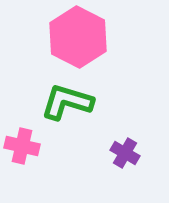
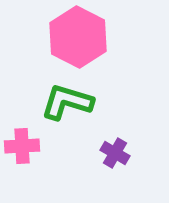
pink cross: rotated 16 degrees counterclockwise
purple cross: moved 10 px left
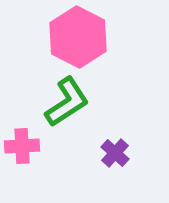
green L-shape: rotated 130 degrees clockwise
purple cross: rotated 12 degrees clockwise
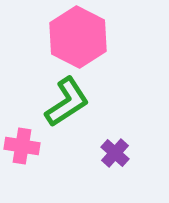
pink cross: rotated 12 degrees clockwise
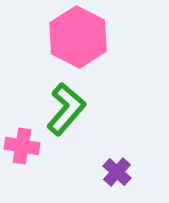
green L-shape: moved 1 px left, 7 px down; rotated 16 degrees counterclockwise
purple cross: moved 2 px right, 19 px down
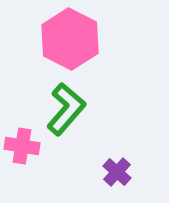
pink hexagon: moved 8 px left, 2 px down
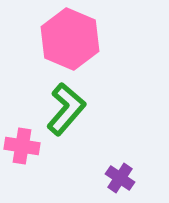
pink hexagon: rotated 4 degrees counterclockwise
purple cross: moved 3 px right, 6 px down; rotated 8 degrees counterclockwise
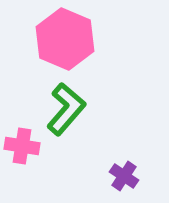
pink hexagon: moved 5 px left
purple cross: moved 4 px right, 2 px up
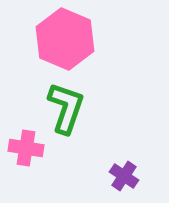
green L-shape: moved 1 px up; rotated 22 degrees counterclockwise
pink cross: moved 4 px right, 2 px down
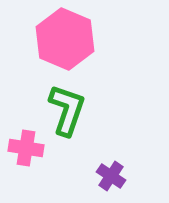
green L-shape: moved 1 px right, 2 px down
purple cross: moved 13 px left
